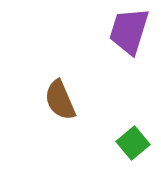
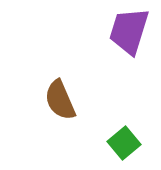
green square: moved 9 px left
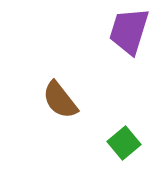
brown semicircle: rotated 15 degrees counterclockwise
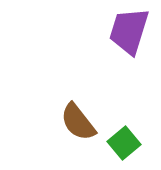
brown semicircle: moved 18 px right, 22 px down
